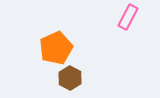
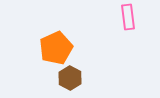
pink rectangle: rotated 35 degrees counterclockwise
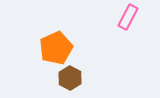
pink rectangle: rotated 35 degrees clockwise
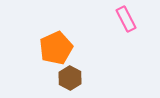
pink rectangle: moved 2 px left, 2 px down; rotated 55 degrees counterclockwise
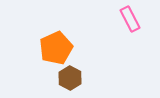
pink rectangle: moved 4 px right
